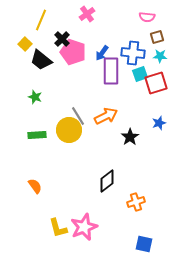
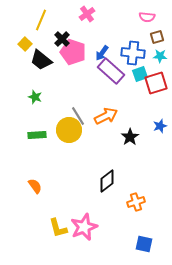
purple rectangle: rotated 48 degrees counterclockwise
blue star: moved 1 px right, 3 px down
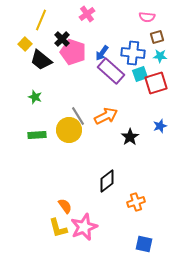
orange semicircle: moved 30 px right, 20 px down
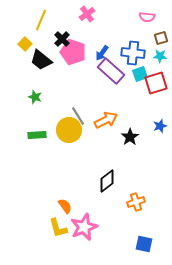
brown square: moved 4 px right, 1 px down
orange arrow: moved 4 px down
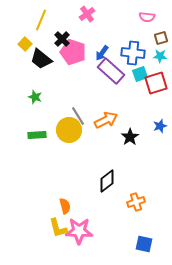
black trapezoid: moved 1 px up
orange semicircle: rotated 21 degrees clockwise
pink star: moved 5 px left, 4 px down; rotated 24 degrees clockwise
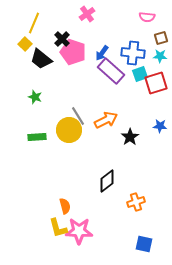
yellow line: moved 7 px left, 3 px down
blue star: rotated 24 degrees clockwise
green rectangle: moved 2 px down
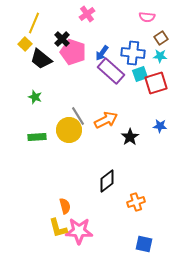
brown square: rotated 16 degrees counterclockwise
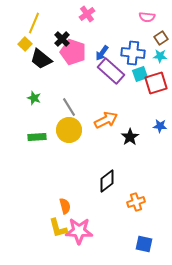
green star: moved 1 px left, 1 px down
gray line: moved 9 px left, 9 px up
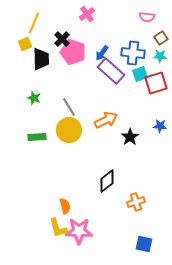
yellow square: rotated 24 degrees clockwise
black trapezoid: rotated 130 degrees counterclockwise
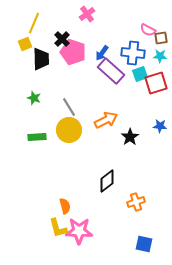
pink semicircle: moved 1 px right, 13 px down; rotated 21 degrees clockwise
brown square: rotated 24 degrees clockwise
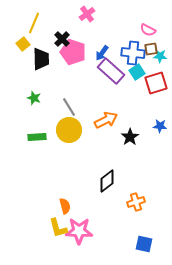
brown square: moved 10 px left, 11 px down
yellow square: moved 2 px left; rotated 16 degrees counterclockwise
cyan square: moved 3 px left, 2 px up; rotated 14 degrees counterclockwise
